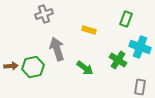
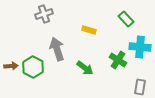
green rectangle: rotated 63 degrees counterclockwise
cyan cross: rotated 15 degrees counterclockwise
green hexagon: rotated 20 degrees counterclockwise
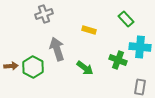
green cross: rotated 12 degrees counterclockwise
